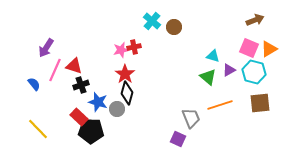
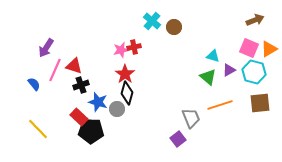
purple square: rotated 28 degrees clockwise
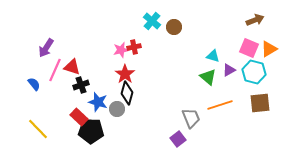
red triangle: moved 2 px left, 1 px down
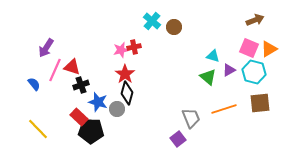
orange line: moved 4 px right, 4 px down
